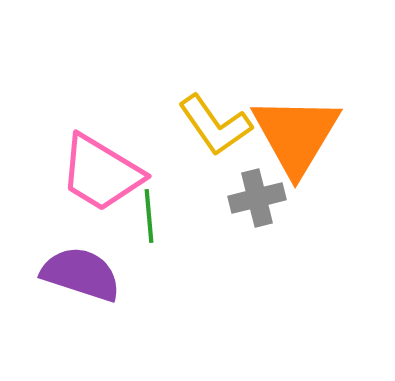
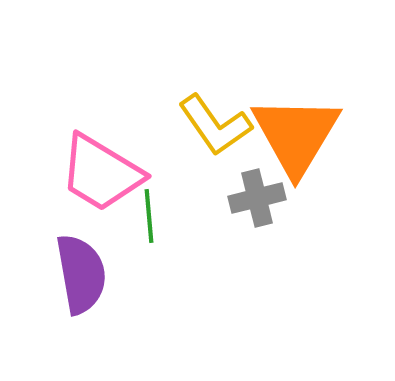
purple semicircle: rotated 62 degrees clockwise
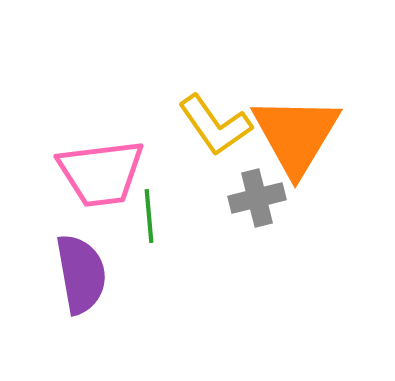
pink trapezoid: rotated 38 degrees counterclockwise
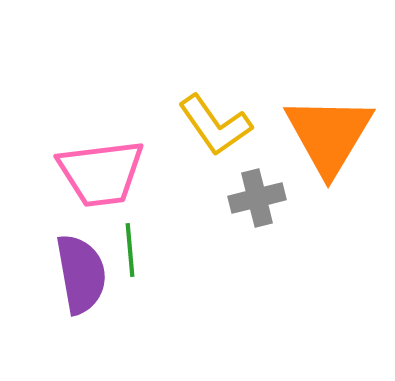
orange triangle: moved 33 px right
green line: moved 19 px left, 34 px down
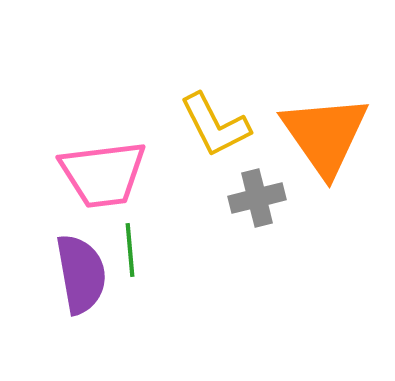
yellow L-shape: rotated 8 degrees clockwise
orange triangle: moved 4 px left; rotated 6 degrees counterclockwise
pink trapezoid: moved 2 px right, 1 px down
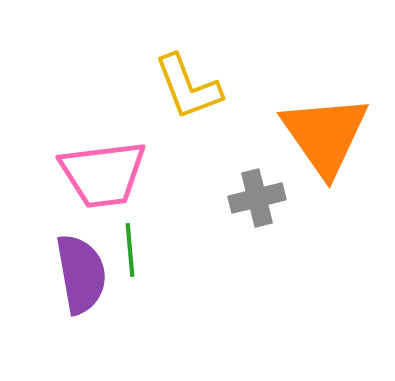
yellow L-shape: moved 27 px left, 38 px up; rotated 6 degrees clockwise
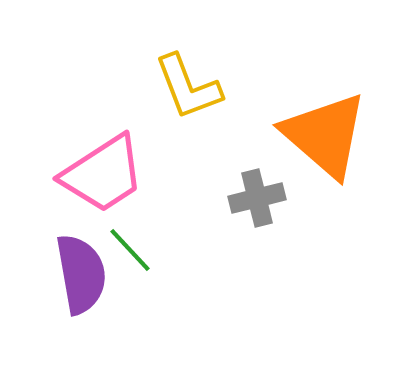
orange triangle: rotated 14 degrees counterclockwise
pink trapezoid: rotated 26 degrees counterclockwise
green line: rotated 38 degrees counterclockwise
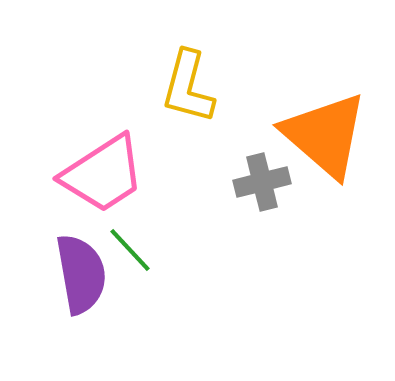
yellow L-shape: rotated 36 degrees clockwise
gray cross: moved 5 px right, 16 px up
